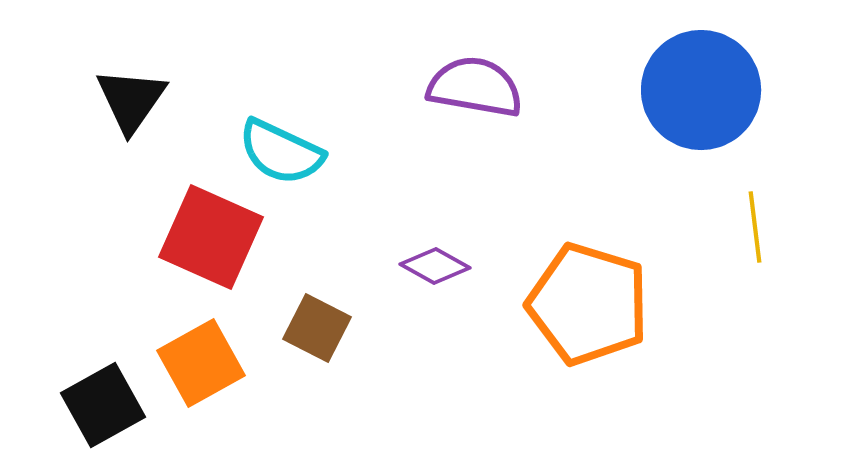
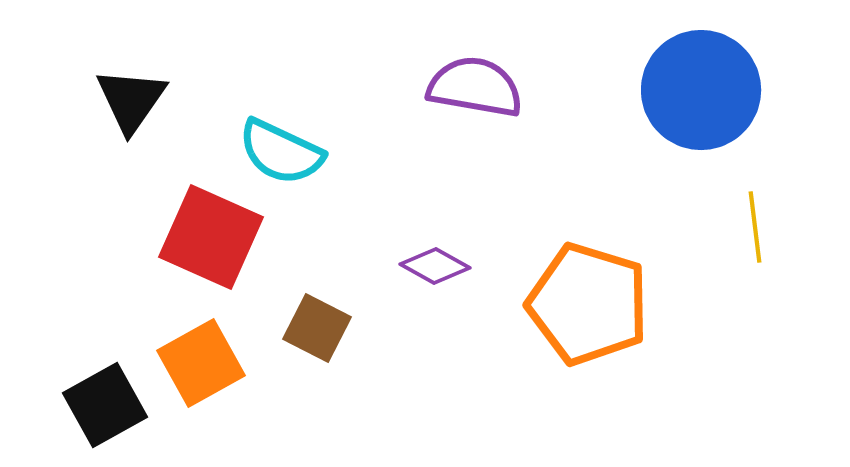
black square: moved 2 px right
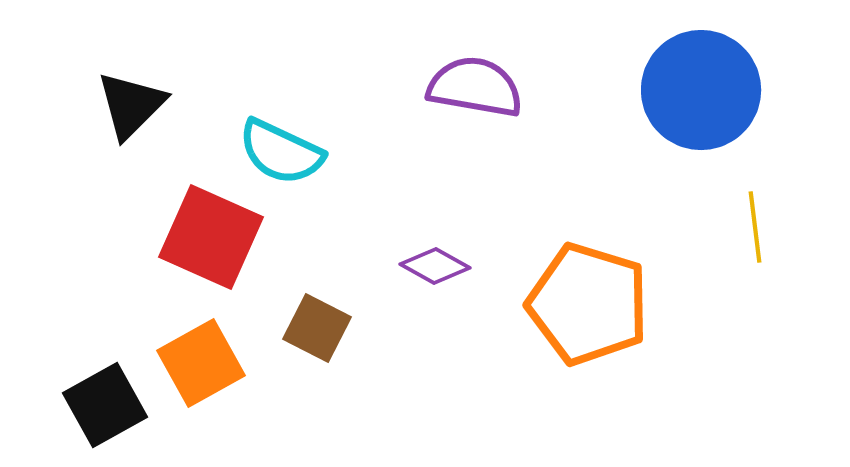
black triangle: moved 5 px down; rotated 10 degrees clockwise
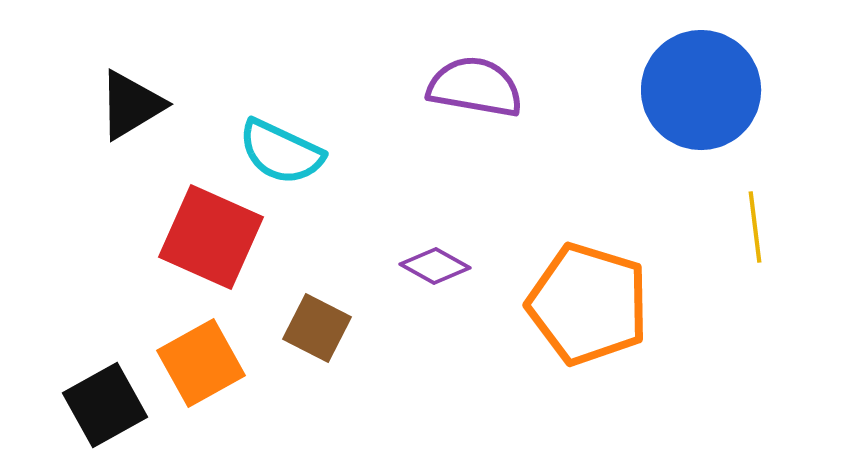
black triangle: rotated 14 degrees clockwise
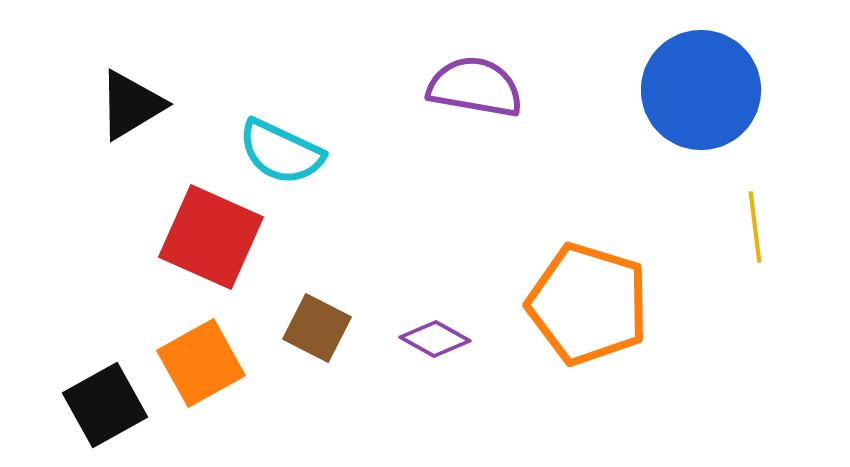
purple diamond: moved 73 px down
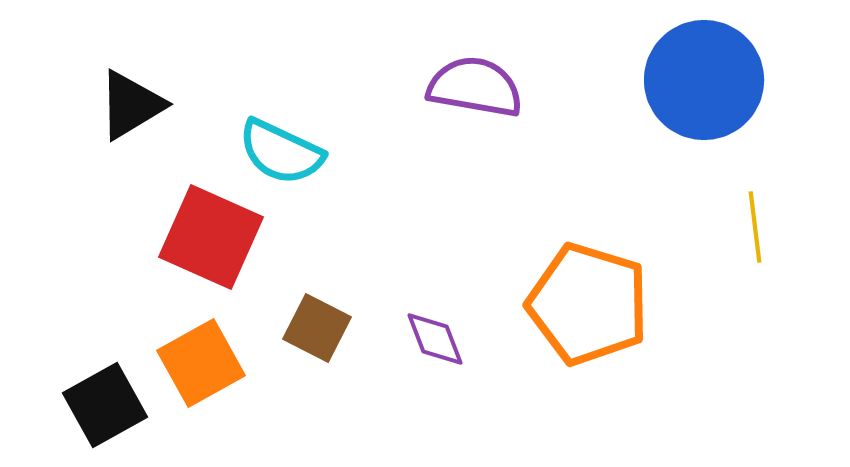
blue circle: moved 3 px right, 10 px up
purple diamond: rotated 40 degrees clockwise
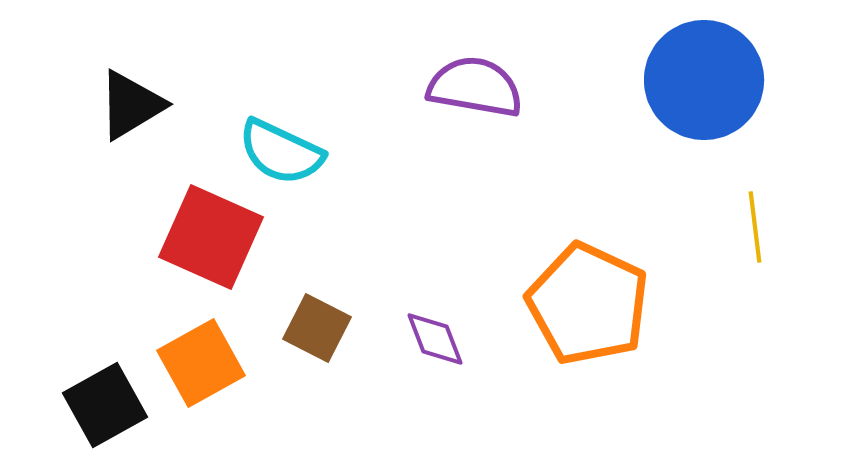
orange pentagon: rotated 8 degrees clockwise
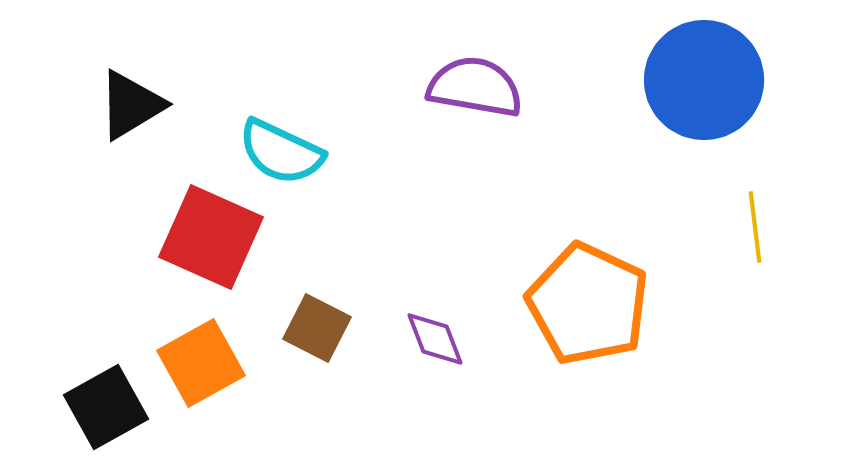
black square: moved 1 px right, 2 px down
